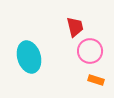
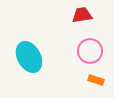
red trapezoid: moved 7 px right, 12 px up; rotated 85 degrees counterclockwise
cyan ellipse: rotated 12 degrees counterclockwise
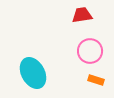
cyan ellipse: moved 4 px right, 16 px down
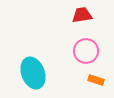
pink circle: moved 4 px left
cyan ellipse: rotated 8 degrees clockwise
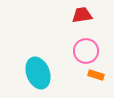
cyan ellipse: moved 5 px right
orange rectangle: moved 5 px up
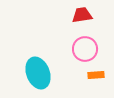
pink circle: moved 1 px left, 2 px up
orange rectangle: rotated 21 degrees counterclockwise
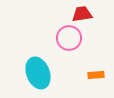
red trapezoid: moved 1 px up
pink circle: moved 16 px left, 11 px up
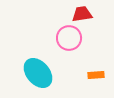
cyan ellipse: rotated 20 degrees counterclockwise
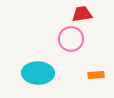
pink circle: moved 2 px right, 1 px down
cyan ellipse: rotated 48 degrees counterclockwise
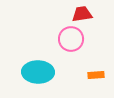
cyan ellipse: moved 1 px up
